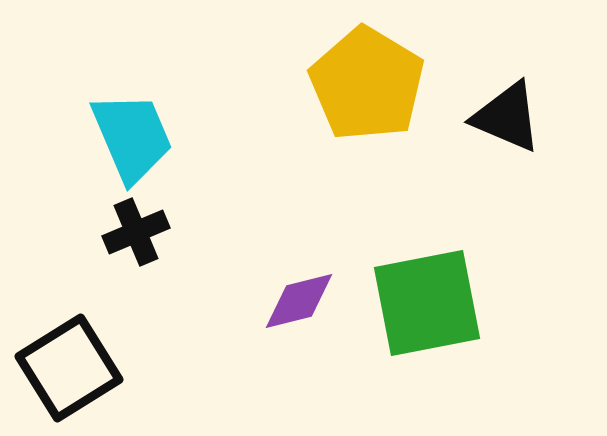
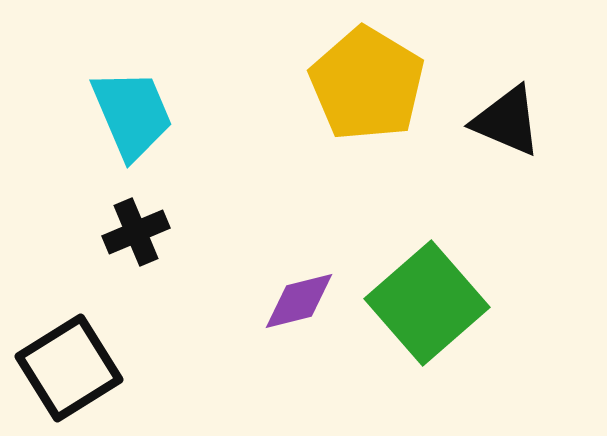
black triangle: moved 4 px down
cyan trapezoid: moved 23 px up
green square: rotated 30 degrees counterclockwise
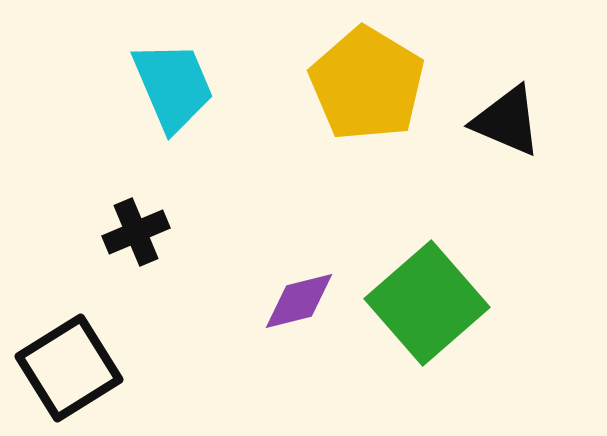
cyan trapezoid: moved 41 px right, 28 px up
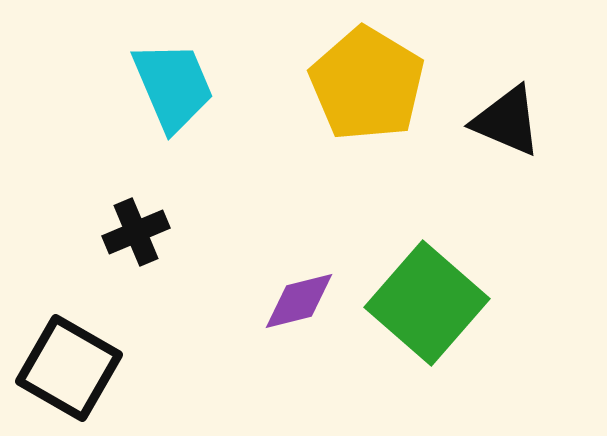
green square: rotated 8 degrees counterclockwise
black square: rotated 28 degrees counterclockwise
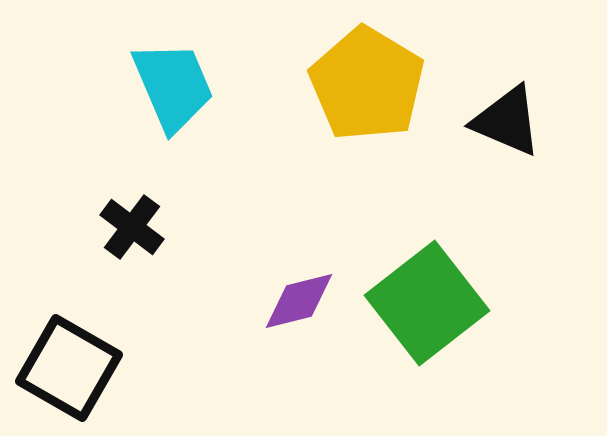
black cross: moved 4 px left, 5 px up; rotated 30 degrees counterclockwise
green square: rotated 11 degrees clockwise
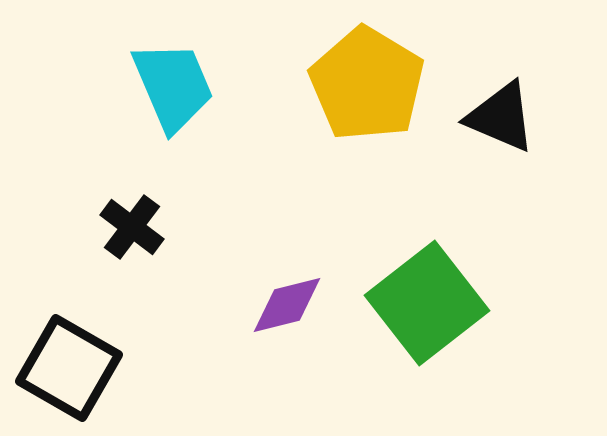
black triangle: moved 6 px left, 4 px up
purple diamond: moved 12 px left, 4 px down
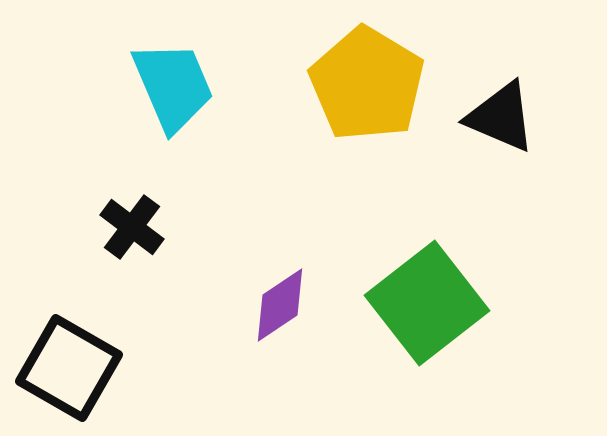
purple diamond: moved 7 px left; rotated 20 degrees counterclockwise
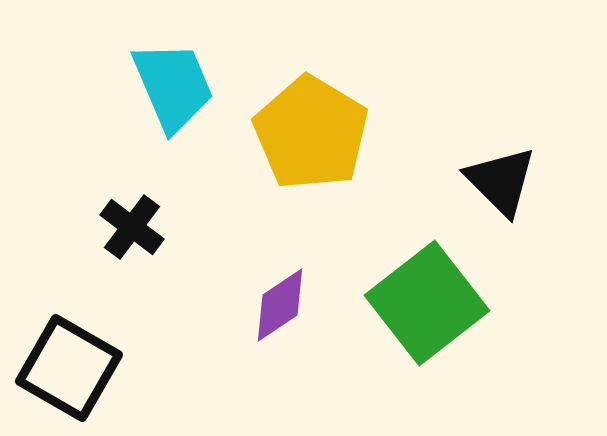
yellow pentagon: moved 56 px left, 49 px down
black triangle: moved 64 px down; rotated 22 degrees clockwise
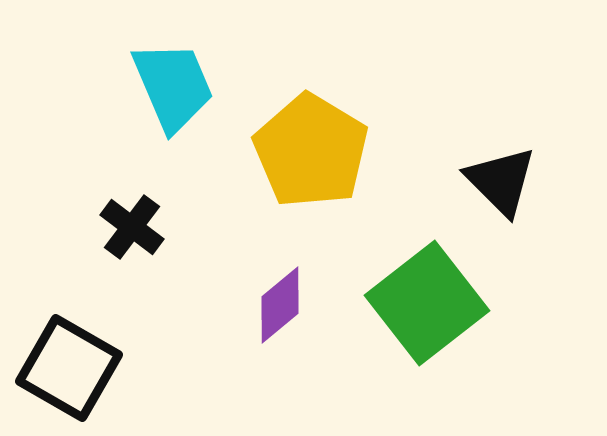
yellow pentagon: moved 18 px down
purple diamond: rotated 6 degrees counterclockwise
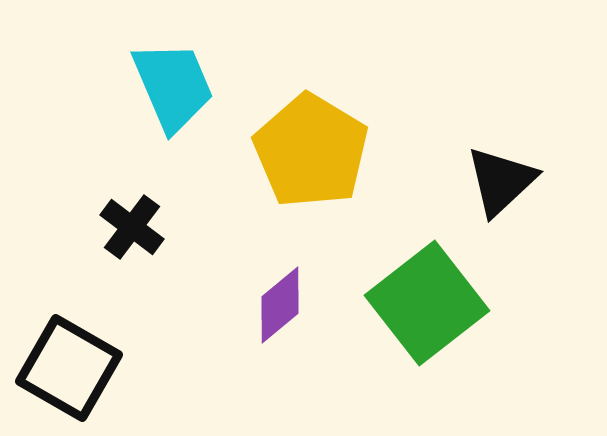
black triangle: rotated 32 degrees clockwise
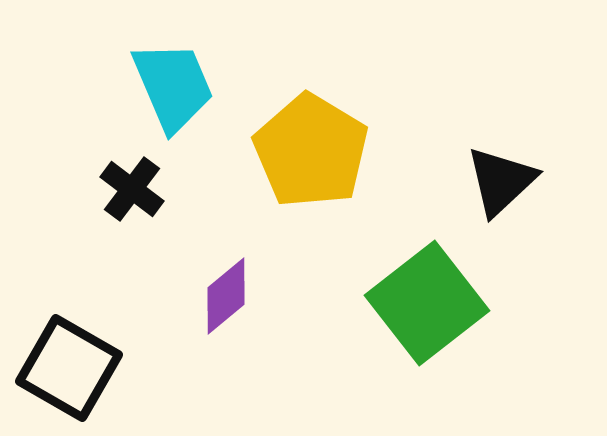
black cross: moved 38 px up
purple diamond: moved 54 px left, 9 px up
